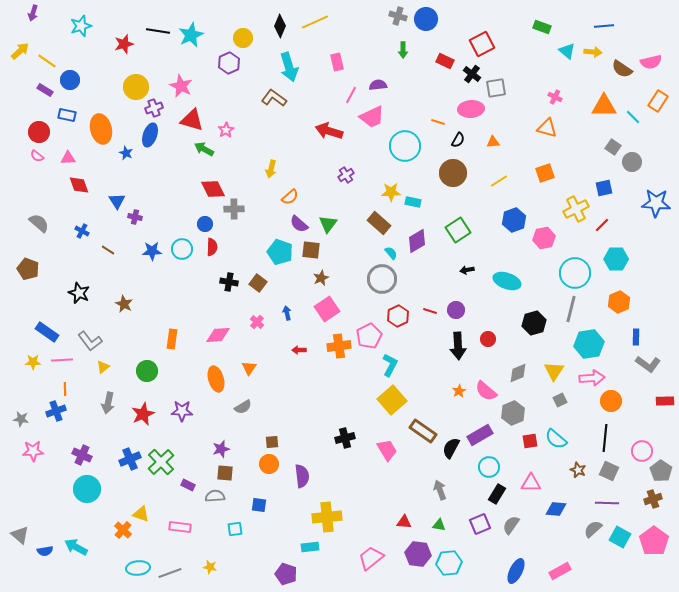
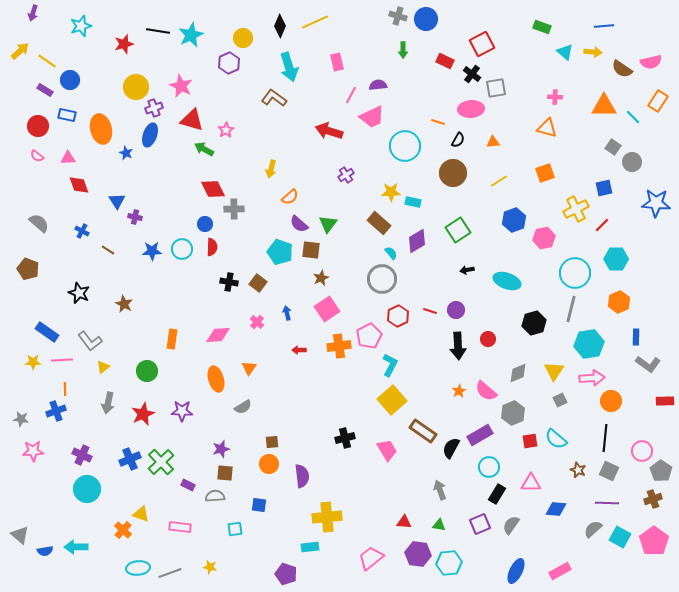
cyan triangle at (567, 51): moved 2 px left, 1 px down
pink cross at (555, 97): rotated 24 degrees counterclockwise
red circle at (39, 132): moved 1 px left, 6 px up
cyan arrow at (76, 547): rotated 30 degrees counterclockwise
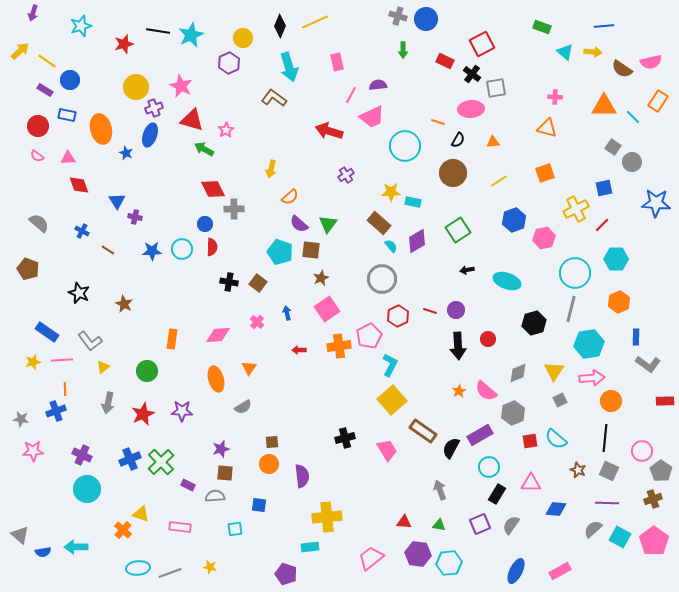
cyan semicircle at (391, 253): moved 7 px up
yellow star at (33, 362): rotated 14 degrees counterclockwise
blue semicircle at (45, 551): moved 2 px left, 1 px down
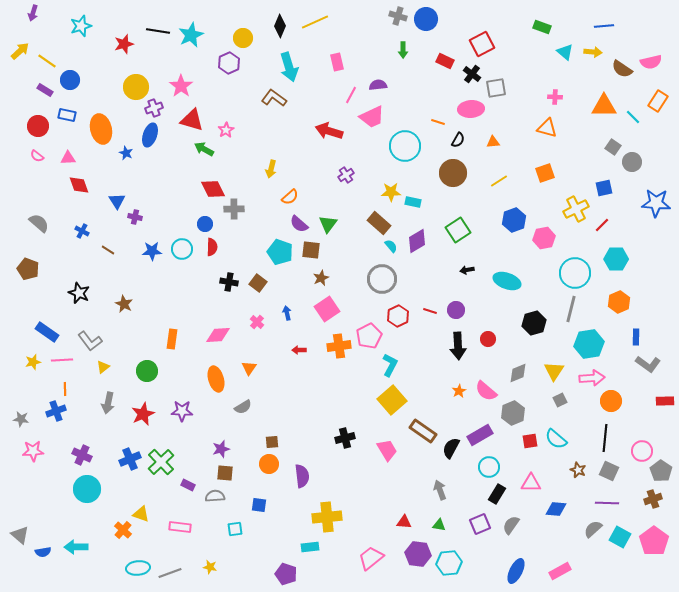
pink star at (181, 86): rotated 10 degrees clockwise
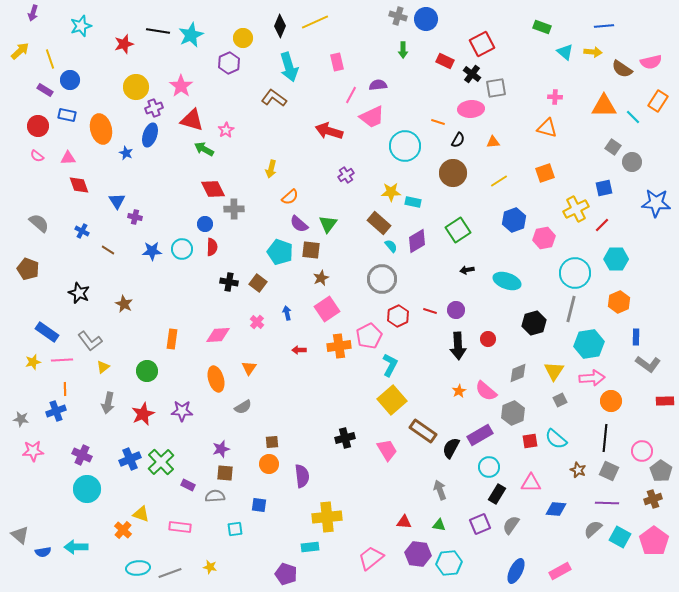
yellow line at (47, 61): moved 3 px right, 2 px up; rotated 36 degrees clockwise
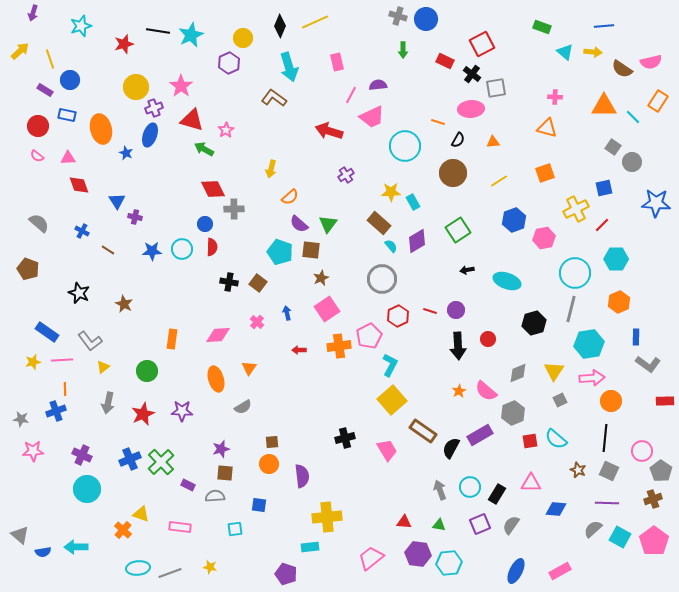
cyan rectangle at (413, 202): rotated 49 degrees clockwise
cyan circle at (489, 467): moved 19 px left, 20 px down
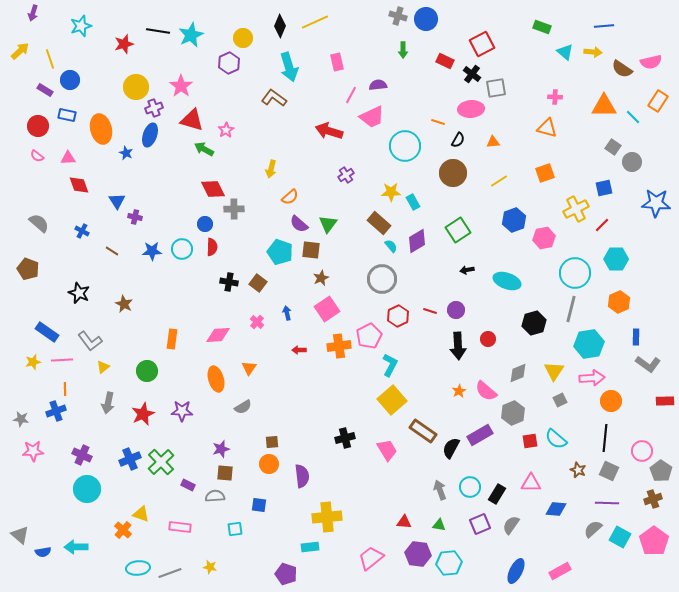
brown line at (108, 250): moved 4 px right, 1 px down
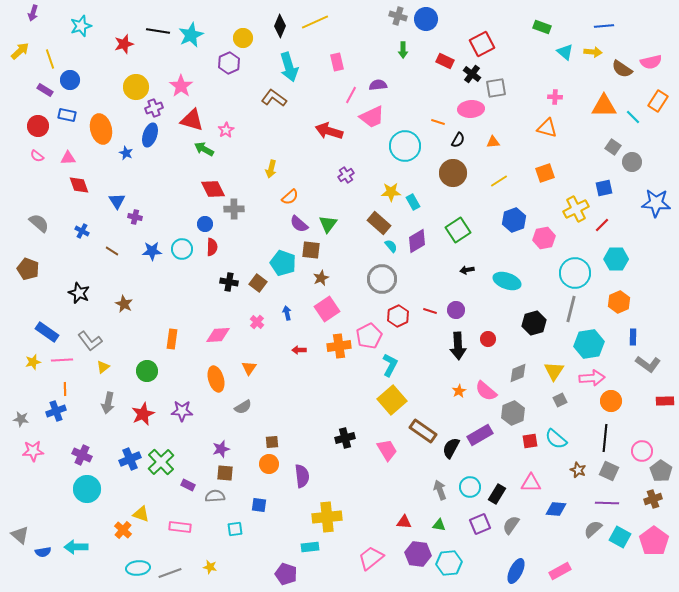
cyan pentagon at (280, 252): moved 3 px right, 11 px down
blue rectangle at (636, 337): moved 3 px left
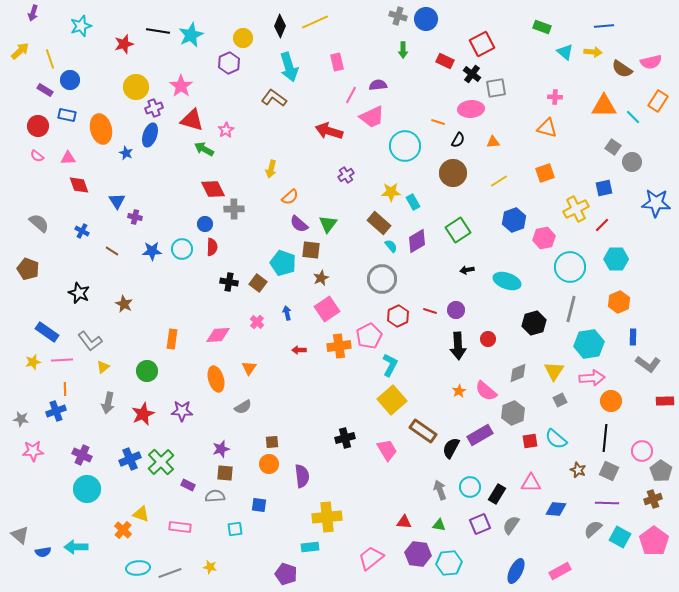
cyan circle at (575, 273): moved 5 px left, 6 px up
